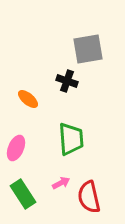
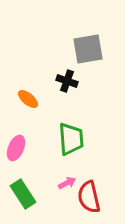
pink arrow: moved 6 px right
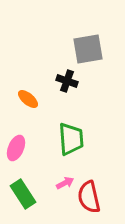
pink arrow: moved 2 px left
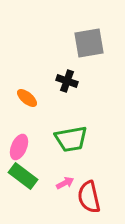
gray square: moved 1 px right, 6 px up
orange ellipse: moved 1 px left, 1 px up
green trapezoid: rotated 84 degrees clockwise
pink ellipse: moved 3 px right, 1 px up
green rectangle: moved 18 px up; rotated 20 degrees counterclockwise
